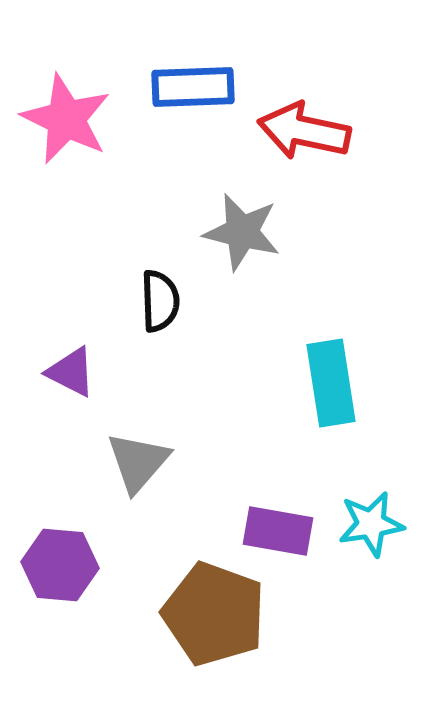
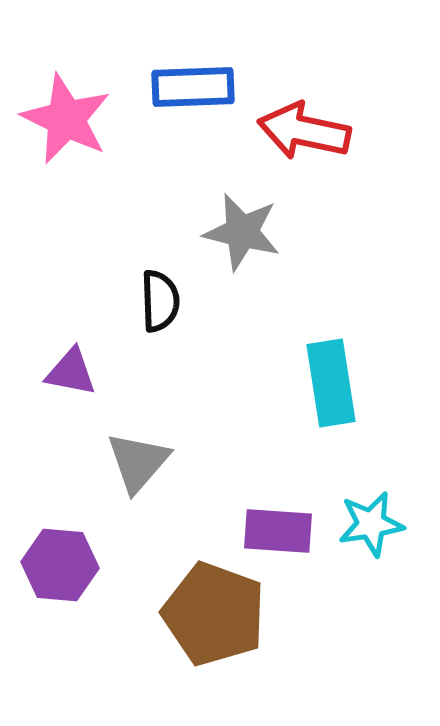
purple triangle: rotated 16 degrees counterclockwise
purple rectangle: rotated 6 degrees counterclockwise
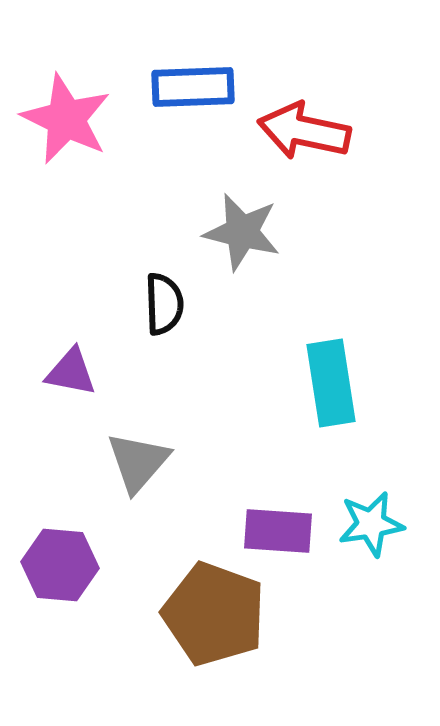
black semicircle: moved 4 px right, 3 px down
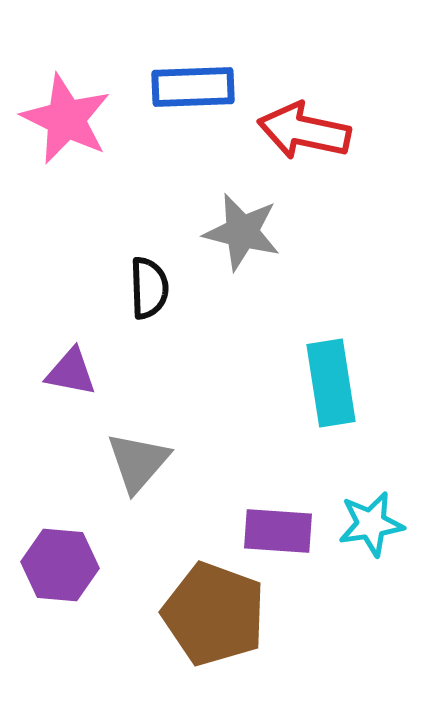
black semicircle: moved 15 px left, 16 px up
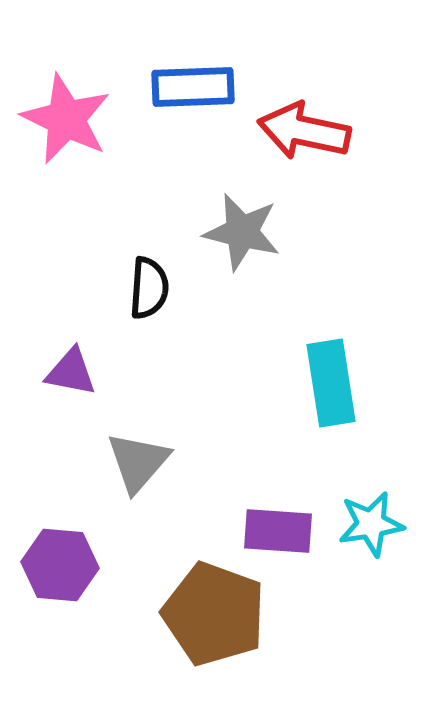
black semicircle: rotated 6 degrees clockwise
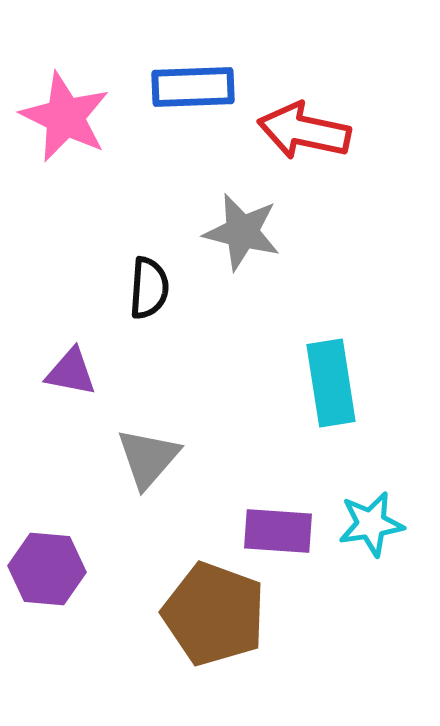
pink star: moved 1 px left, 2 px up
gray triangle: moved 10 px right, 4 px up
purple hexagon: moved 13 px left, 4 px down
